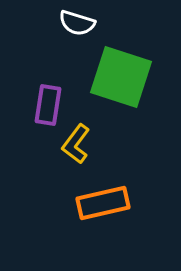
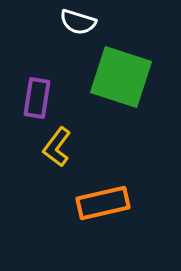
white semicircle: moved 1 px right, 1 px up
purple rectangle: moved 11 px left, 7 px up
yellow L-shape: moved 19 px left, 3 px down
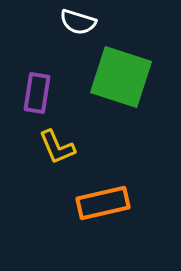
purple rectangle: moved 5 px up
yellow L-shape: rotated 60 degrees counterclockwise
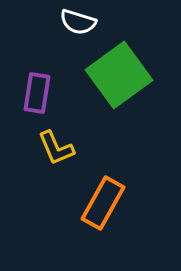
green square: moved 2 px left, 2 px up; rotated 36 degrees clockwise
yellow L-shape: moved 1 px left, 1 px down
orange rectangle: rotated 48 degrees counterclockwise
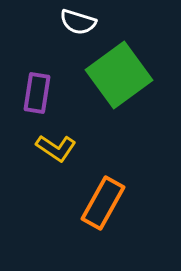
yellow L-shape: rotated 33 degrees counterclockwise
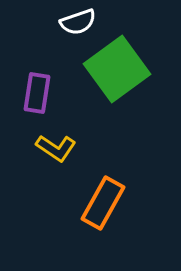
white semicircle: rotated 36 degrees counterclockwise
green square: moved 2 px left, 6 px up
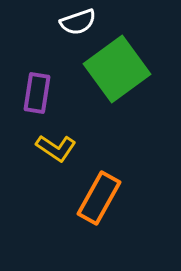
orange rectangle: moved 4 px left, 5 px up
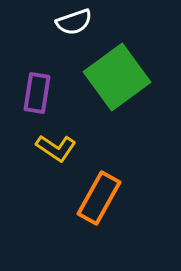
white semicircle: moved 4 px left
green square: moved 8 px down
